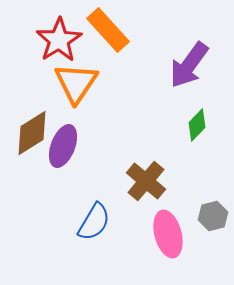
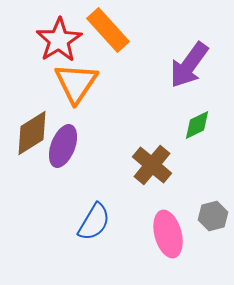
green diamond: rotated 20 degrees clockwise
brown cross: moved 6 px right, 16 px up
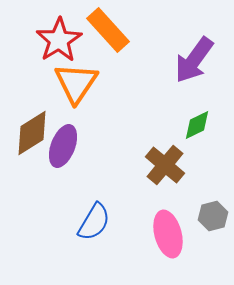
purple arrow: moved 5 px right, 5 px up
brown cross: moved 13 px right
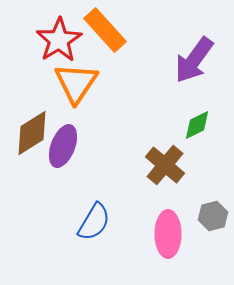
orange rectangle: moved 3 px left
pink ellipse: rotated 15 degrees clockwise
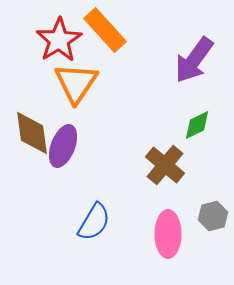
brown diamond: rotated 66 degrees counterclockwise
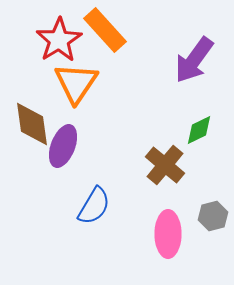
green diamond: moved 2 px right, 5 px down
brown diamond: moved 9 px up
blue semicircle: moved 16 px up
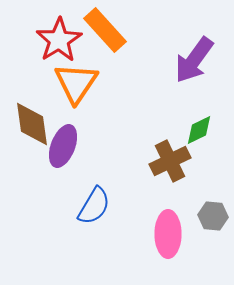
brown cross: moved 5 px right, 4 px up; rotated 24 degrees clockwise
gray hexagon: rotated 20 degrees clockwise
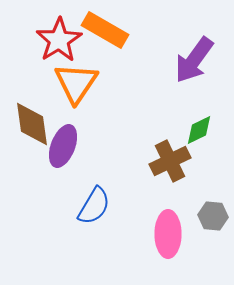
orange rectangle: rotated 18 degrees counterclockwise
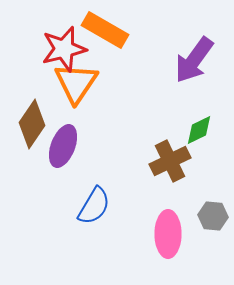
red star: moved 5 px right, 9 px down; rotated 18 degrees clockwise
brown diamond: rotated 42 degrees clockwise
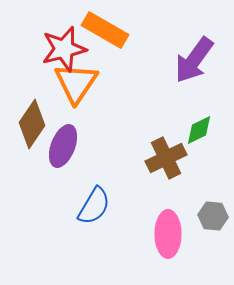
brown cross: moved 4 px left, 3 px up
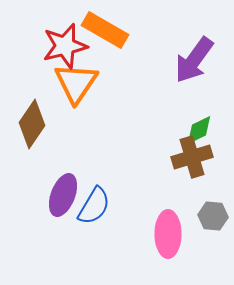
red star: moved 1 px right, 3 px up
purple ellipse: moved 49 px down
brown cross: moved 26 px right, 1 px up; rotated 9 degrees clockwise
